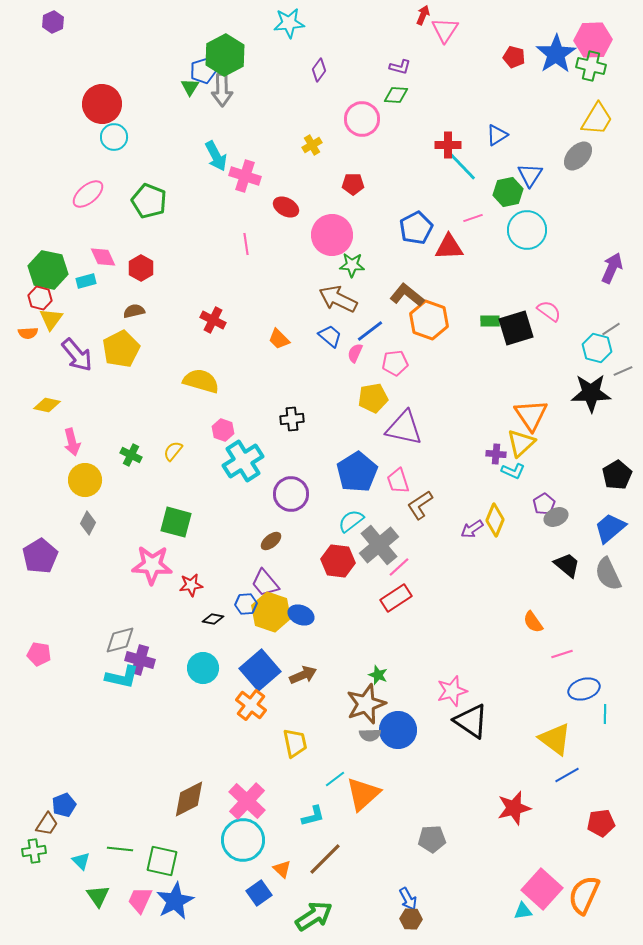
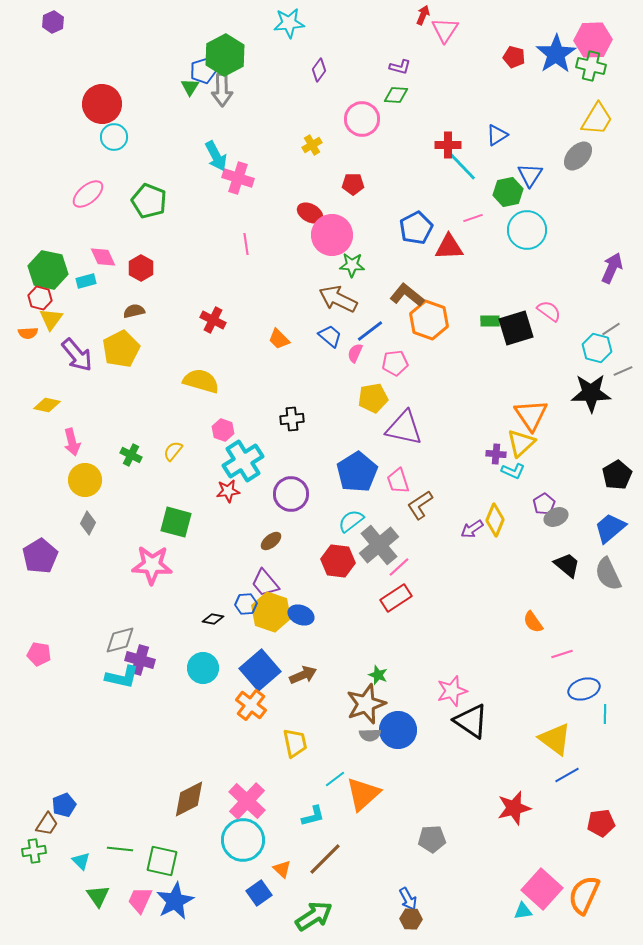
pink cross at (245, 176): moved 7 px left, 2 px down
red ellipse at (286, 207): moved 24 px right, 6 px down
red star at (191, 585): moved 37 px right, 94 px up
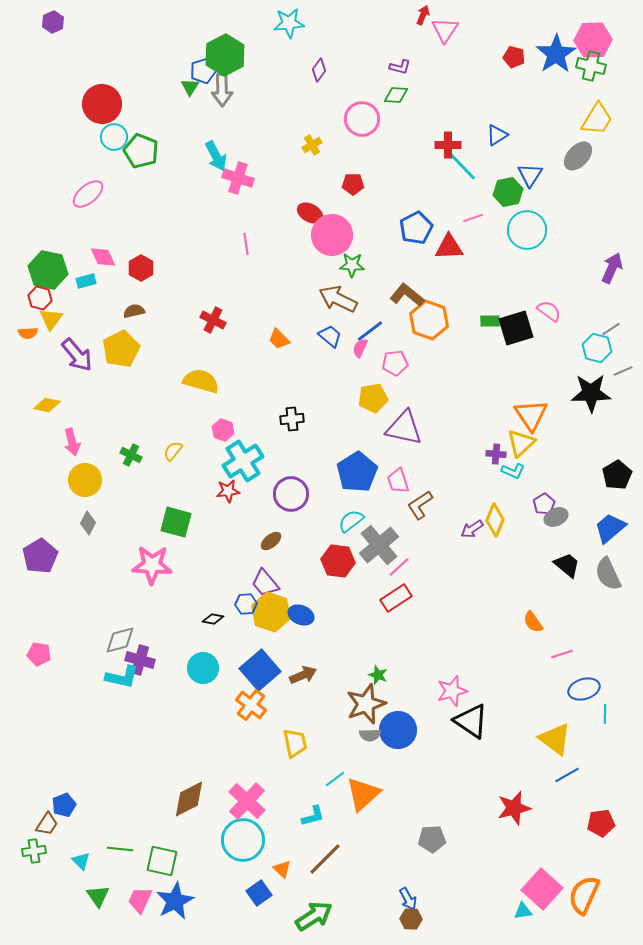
green pentagon at (149, 201): moved 8 px left, 50 px up
pink semicircle at (355, 353): moved 5 px right, 5 px up
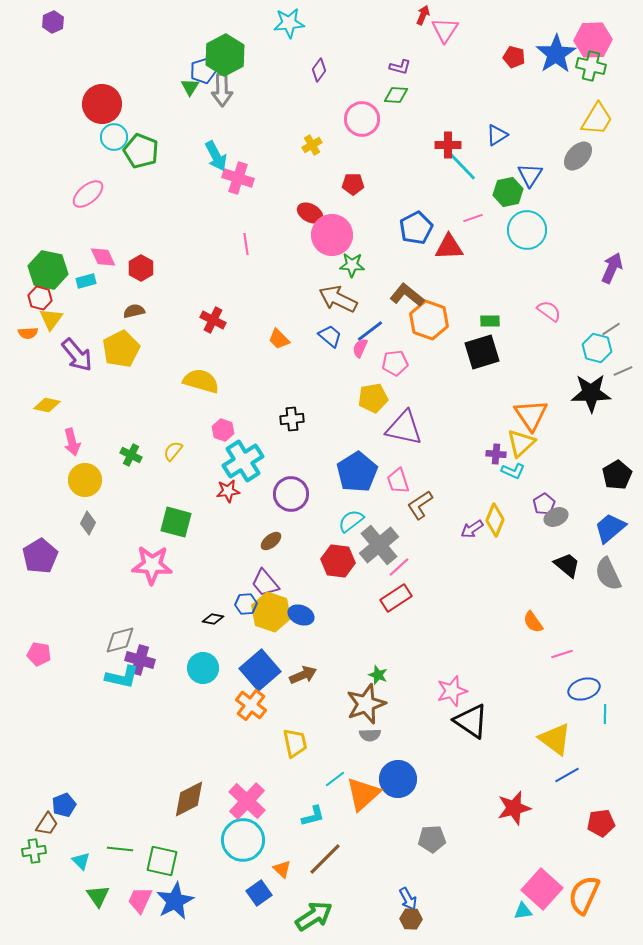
black square at (516, 328): moved 34 px left, 24 px down
blue circle at (398, 730): moved 49 px down
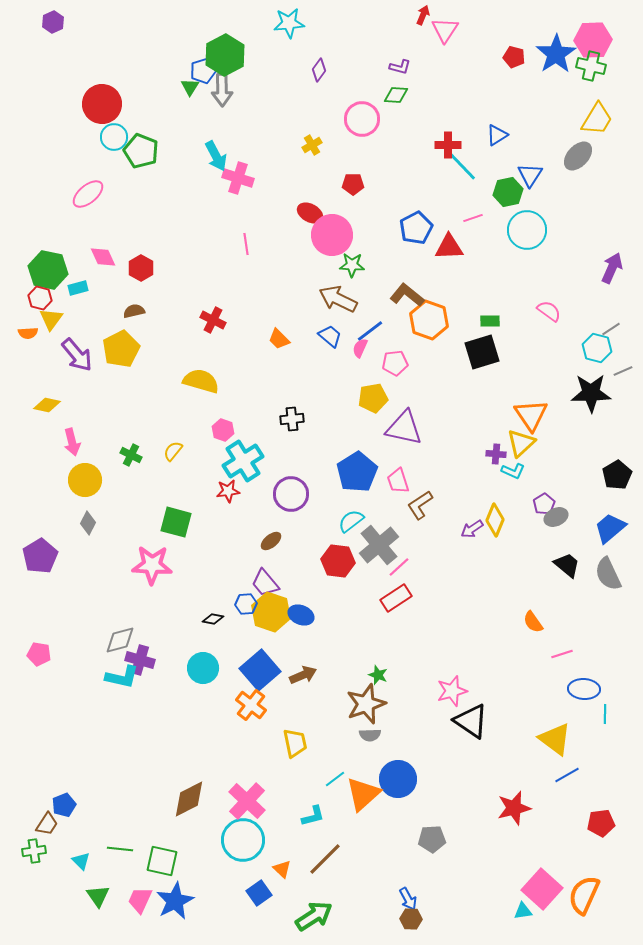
cyan rectangle at (86, 281): moved 8 px left, 7 px down
blue ellipse at (584, 689): rotated 20 degrees clockwise
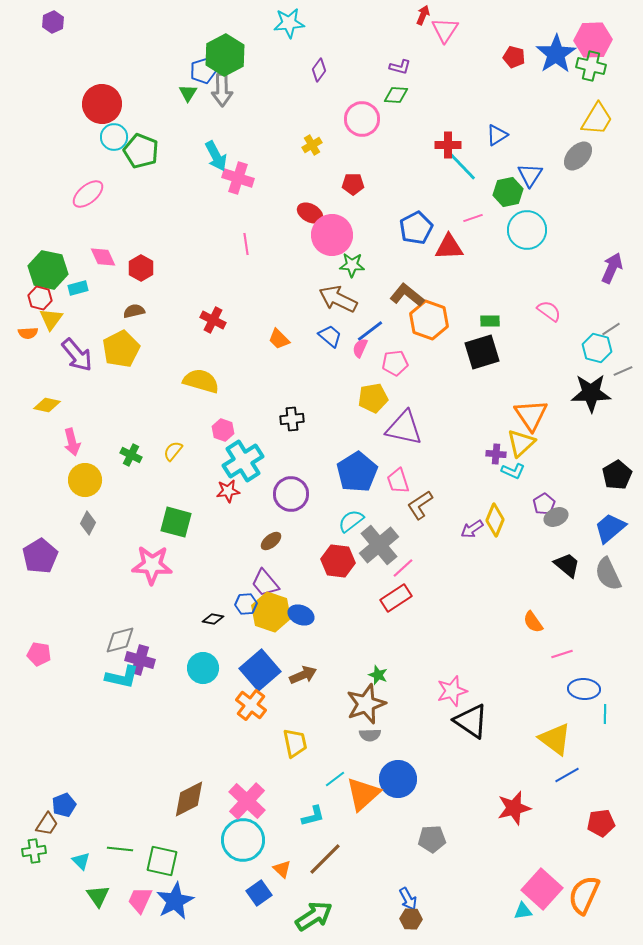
green triangle at (190, 87): moved 2 px left, 6 px down
pink line at (399, 567): moved 4 px right, 1 px down
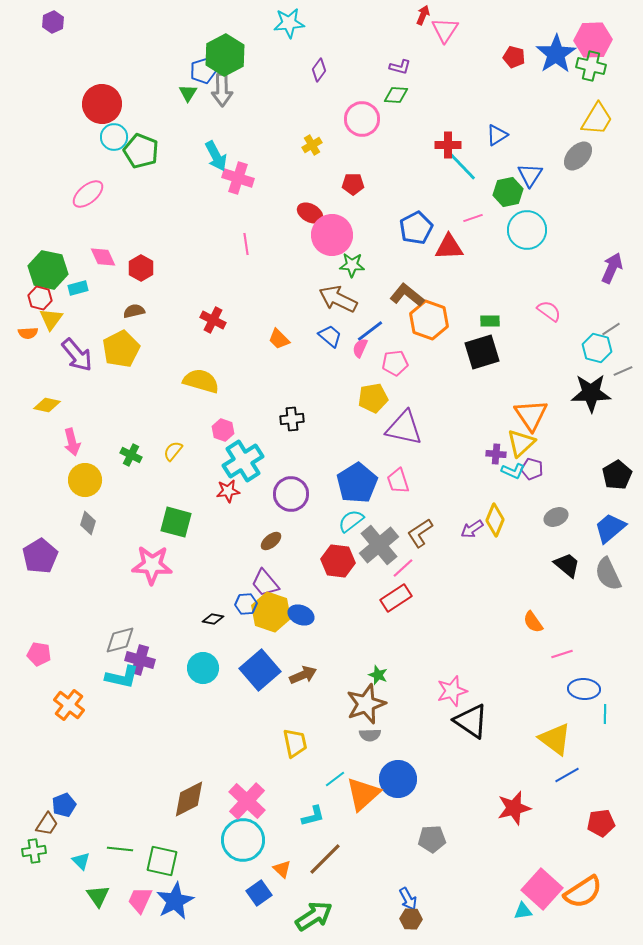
blue pentagon at (357, 472): moved 11 px down
purple pentagon at (544, 504): moved 12 px left, 35 px up; rotated 25 degrees counterclockwise
brown L-shape at (420, 505): moved 28 px down
gray diamond at (88, 523): rotated 10 degrees counterclockwise
orange cross at (251, 705): moved 182 px left
orange semicircle at (584, 895): moved 1 px left, 3 px up; rotated 147 degrees counterclockwise
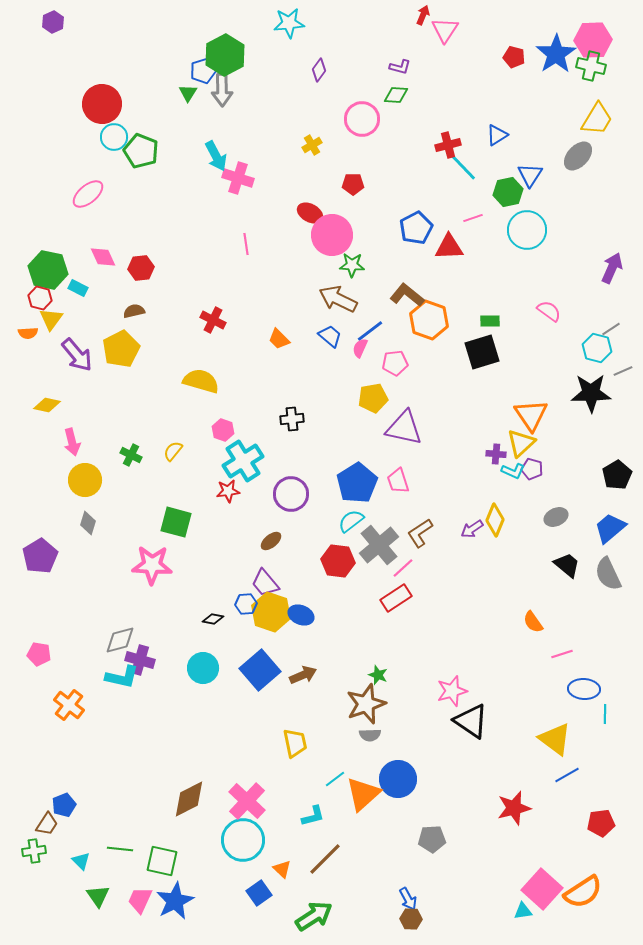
red cross at (448, 145): rotated 15 degrees counterclockwise
red hexagon at (141, 268): rotated 25 degrees clockwise
cyan rectangle at (78, 288): rotated 42 degrees clockwise
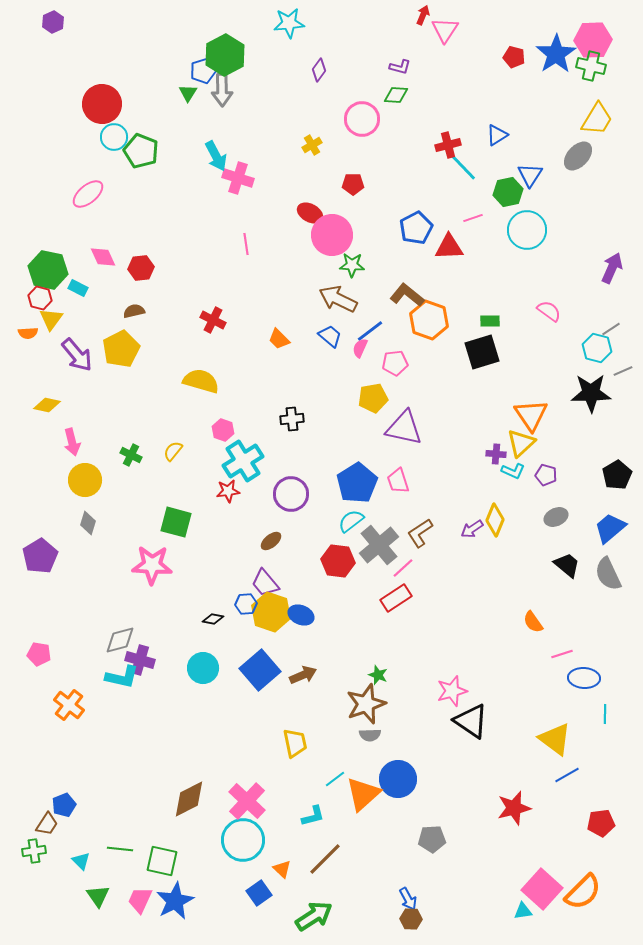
purple pentagon at (532, 469): moved 14 px right, 6 px down
blue ellipse at (584, 689): moved 11 px up
orange semicircle at (583, 892): rotated 12 degrees counterclockwise
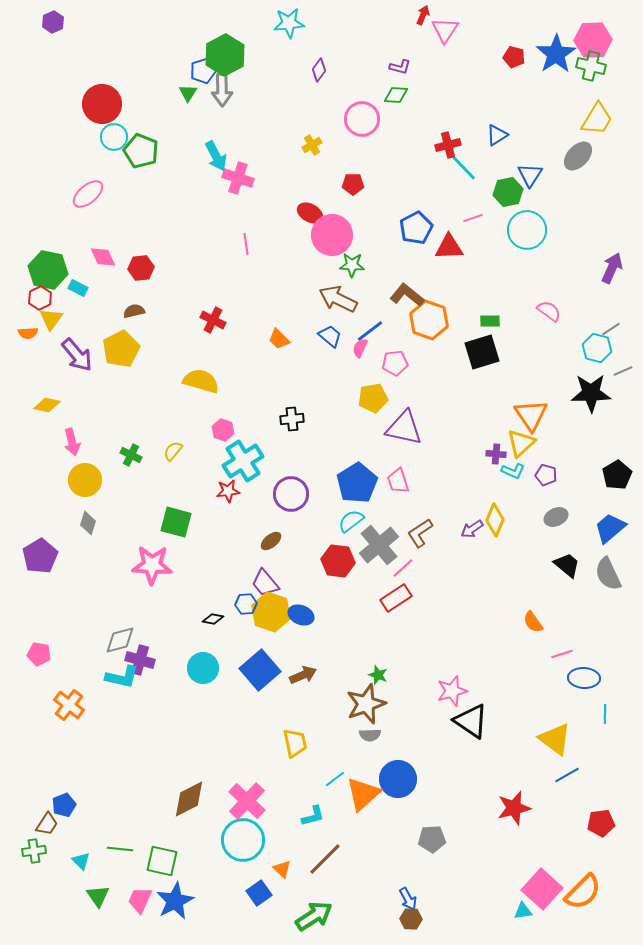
red hexagon at (40, 298): rotated 20 degrees clockwise
